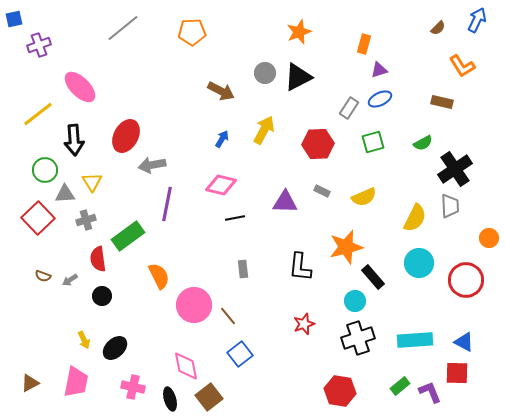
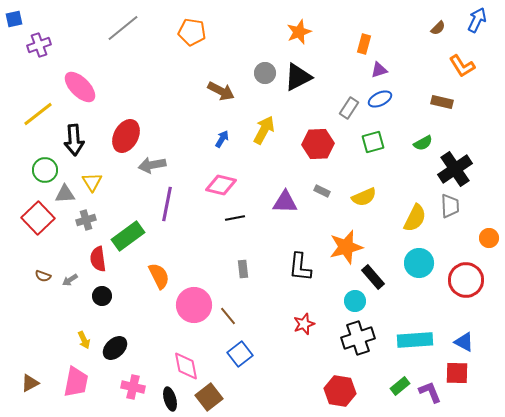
orange pentagon at (192, 32): rotated 12 degrees clockwise
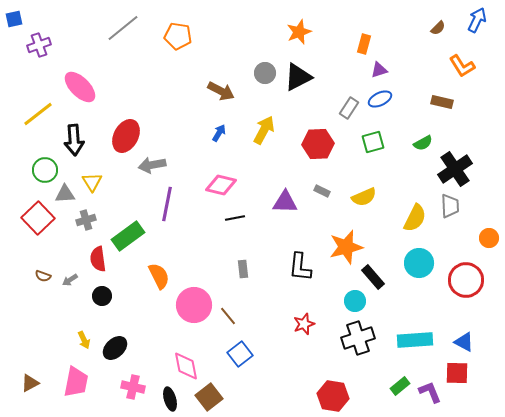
orange pentagon at (192, 32): moved 14 px left, 4 px down
blue arrow at (222, 139): moved 3 px left, 6 px up
red hexagon at (340, 391): moved 7 px left, 5 px down
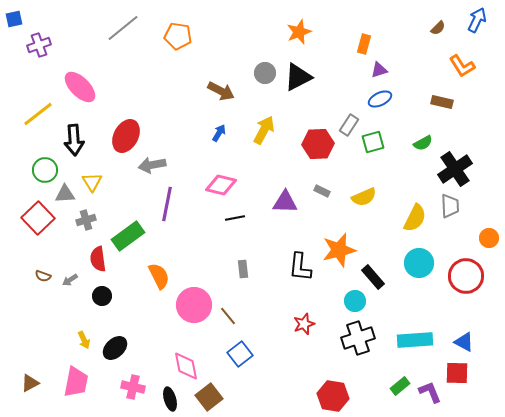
gray rectangle at (349, 108): moved 17 px down
orange star at (346, 247): moved 7 px left, 3 px down
red circle at (466, 280): moved 4 px up
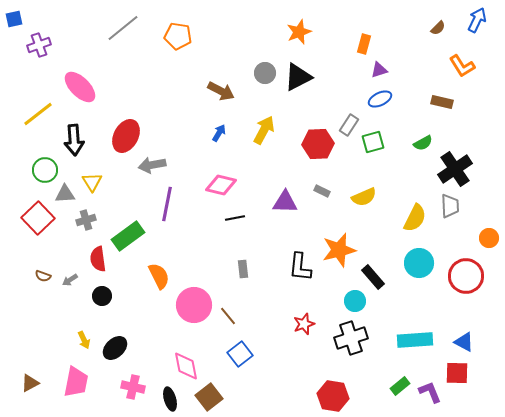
black cross at (358, 338): moved 7 px left
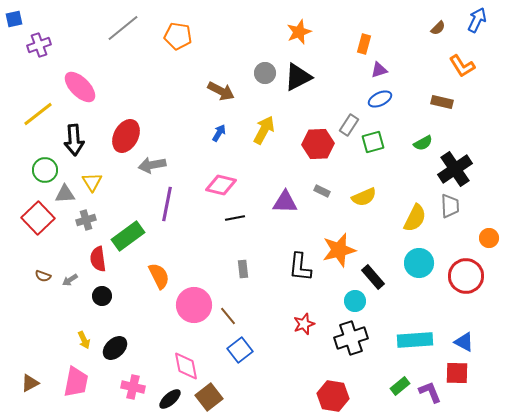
blue square at (240, 354): moved 4 px up
black ellipse at (170, 399): rotated 65 degrees clockwise
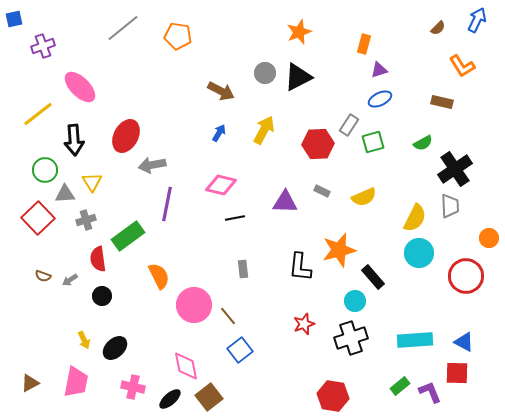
purple cross at (39, 45): moved 4 px right, 1 px down
cyan circle at (419, 263): moved 10 px up
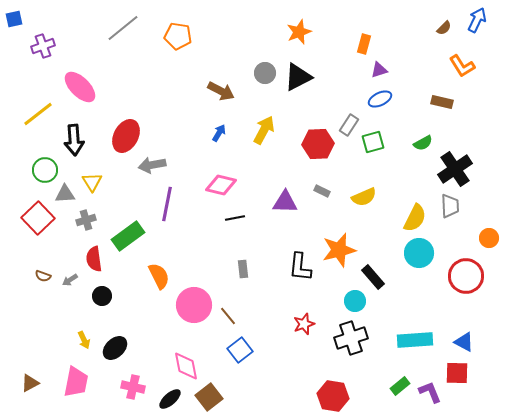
brown semicircle at (438, 28): moved 6 px right
red semicircle at (98, 259): moved 4 px left
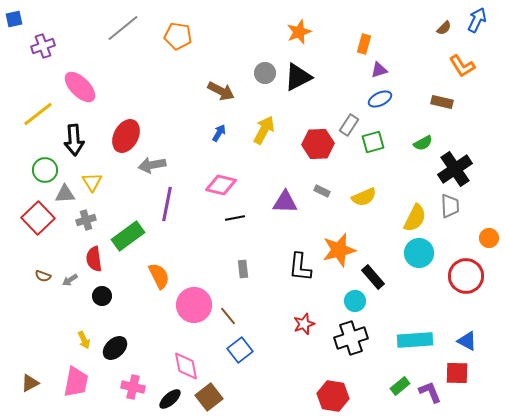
blue triangle at (464, 342): moved 3 px right, 1 px up
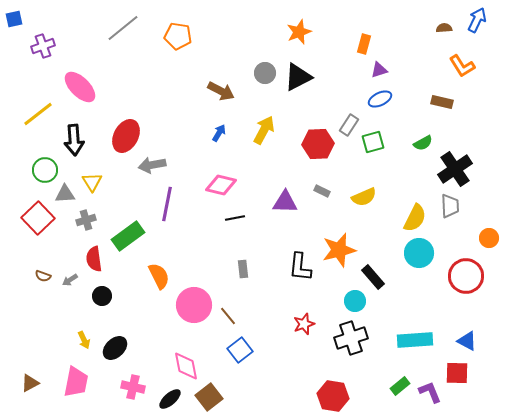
brown semicircle at (444, 28): rotated 140 degrees counterclockwise
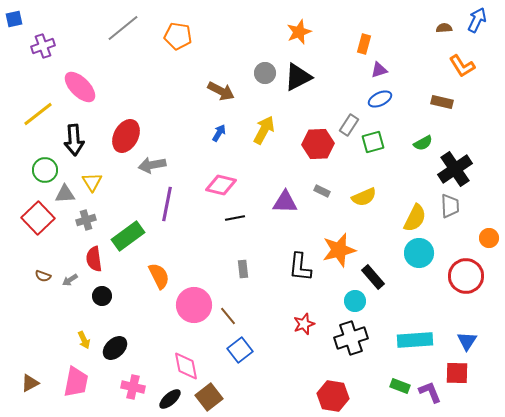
blue triangle at (467, 341): rotated 35 degrees clockwise
green rectangle at (400, 386): rotated 60 degrees clockwise
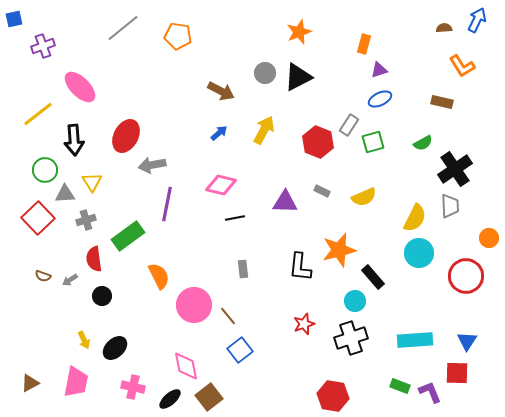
blue arrow at (219, 133): rotated 18 degrees clockwise
red hexagon at (318, 144): moved 2 px up; rotated 24 degrees clockwise
